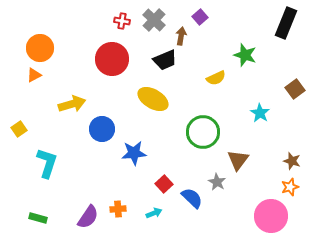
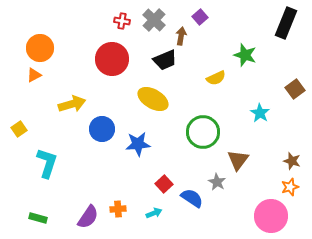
blue star: moved 4 px right, 9 px up
blue semicircle: rotated 10 degrees counterclockwise
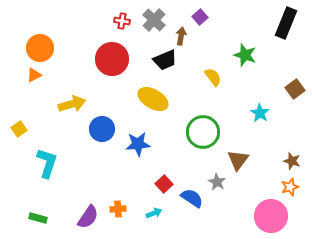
yellow semicircle: moved 3 px left, 1 px up; rotated 102 degrees counterclockwise
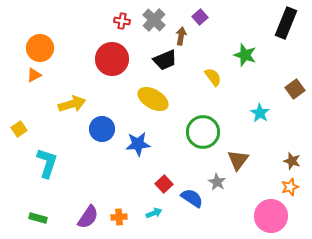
orange cross: moved 1 px right, 8 px down
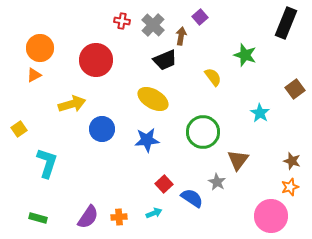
gray cross: moved 1 px left, 5 px down
red circle: moved 16 px left, 1 px down
blue star: moved 9 px right, 4 px up
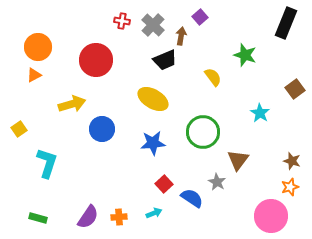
orange circle: moved 2 px left, 1 px up
blue star: moved 6 px right, 3 px down
